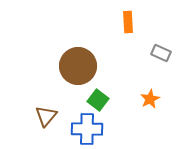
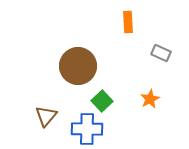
green square: moved 4 px right, 1 px down; rotated 10 degrees clockwise
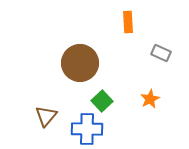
brown circle: moved 2 px right, 3 px up
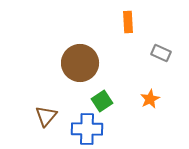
green square: rotated 10 degrees clockwise
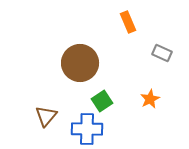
orange rectangle: rotated 20 degrees counterclockwise
gray rectangle: moved 1 px right
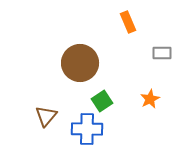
gray rectangle: rotated 24 degrees counterclockwise
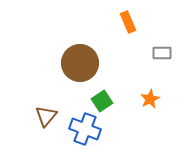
blue cross: moved 2 px left; rotated 20 degrees clockwise
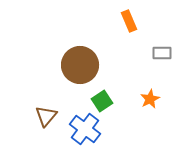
orange rectangle: moved 1 px right, 1 px up
brown circle: moved 2 px down
blue cross: rotated 16 degrees clockwise
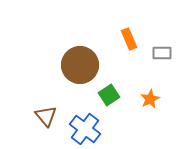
orange rectangle: moved 18 px down
green square: moved 7 px right, 6 px up
brown triangle: rotated 20 degrees counterclockwise
